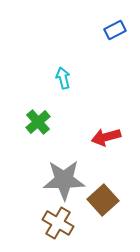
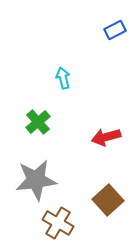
gray star: moved 28 px left; rotated 6 degrees counterclockwise
brown square: moved 5 px right
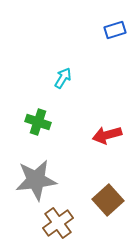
blue rectangle: rotated 10 degrees clockwise
cyan arrow: rotated 45 degrees clockwise
green cross: rotated 30 degrees counterclockwise
red arrow: moved 1 px right, 2 px up
brown cross: rotated 24 degrees clockwise
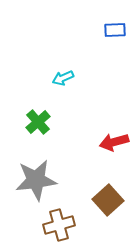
blue rectangle: rotated 15 degrees clockwise
cyan arrow: rotated 145 degrees counterclockwise
green cross: rotated 30 degrees clockwise
red arrow: moved 7 px right, 7 px down
brown cross: moved 1 px right, 2 px down; rotated 20 degrees clockwise
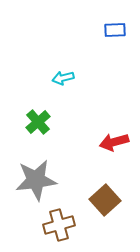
cyan arrow: rotated 10 degrees clockwise
brown square: moved 3 px left
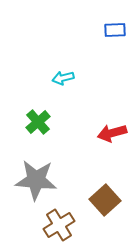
red arrow: moved 2 px left, 9 px up
gray star: rotated 12 degrees clockwise
brown cross: rotated 16 degrees counterclockwise
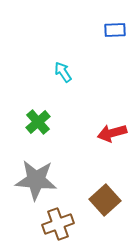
cyan arrow: moved 6 px up; rotated 70 degrees clockwise
brown cross: moved 1 px left, 1 px up; rotated 12 degrees clockwise
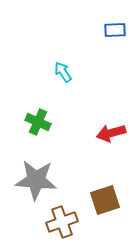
green cross: rotated 25 degrees counterclockwise
red arrow: moved 1 px left
brown square: rotated 24 degrees clockwise
brown cross: moved 4 px right, 2 px up
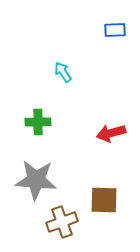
green cross: rotated 25 degrees counterclockwise
brown square: moved 1 px left; rotated 20 degrees clockwise
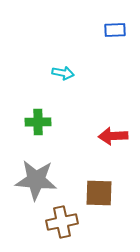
cyan arrow: moved 1 px down; rotated 135 degrees clockwise
red arrow: moved 2 px right, 3 px down; rotated 12 degrees clockwise
brown square: moved 5 px left, 7 px up
brown cross: rotated 8 degrees clockwise
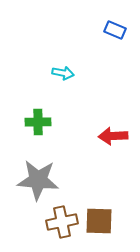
blue rectangle: rotated 25 degrees clockwise
gray star: moved 2 px right
brown square: moved 28 px down
